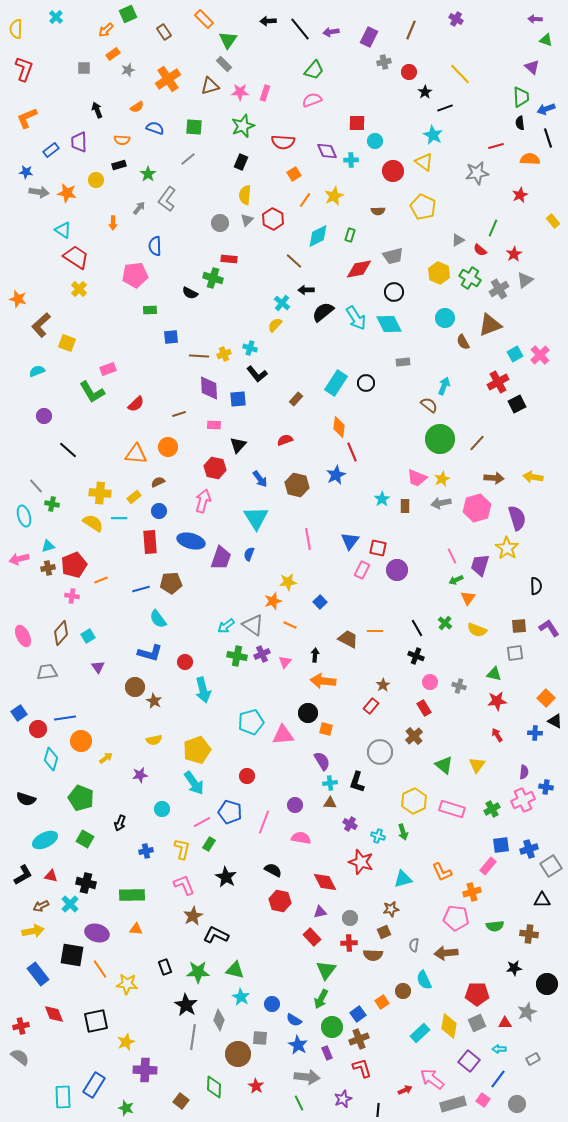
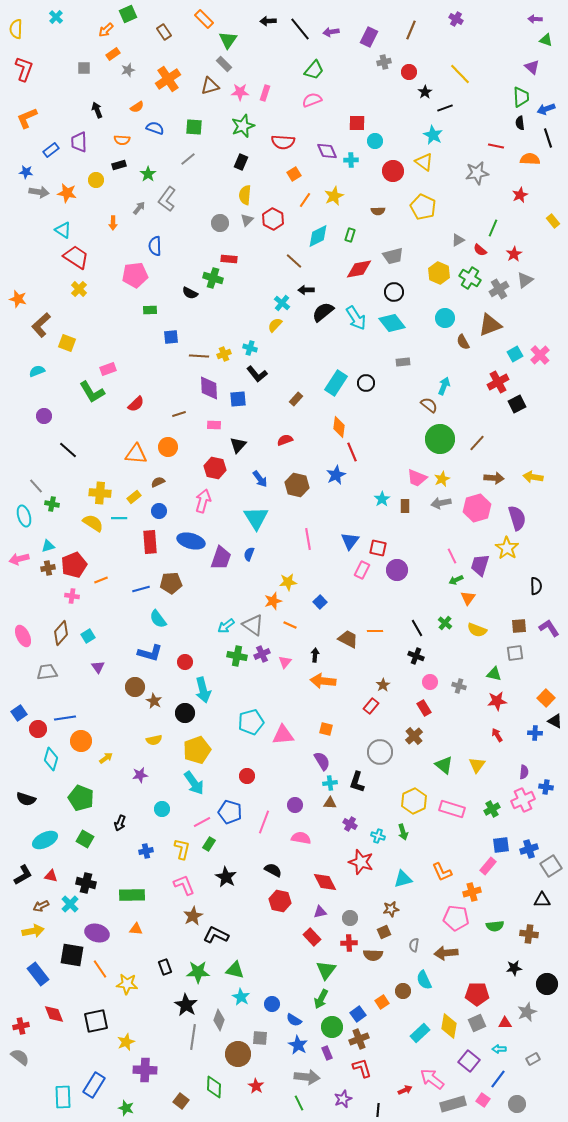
red line at (496, 146): rotated 28 degrees clockwise
cyan diamond at (389, 324): moved 3 px right, 1 px up; rotated 12 degrees counterclockwise
black circle at (308, 713): moved 123 px left
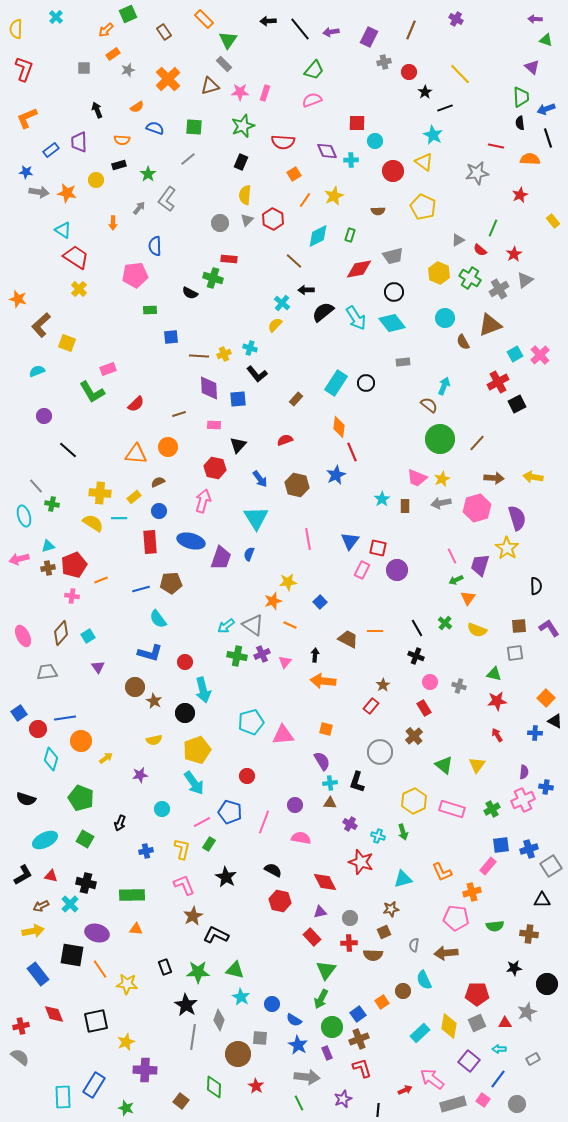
orange cross at (168, 79): rotated 10 degrees counterclockwise
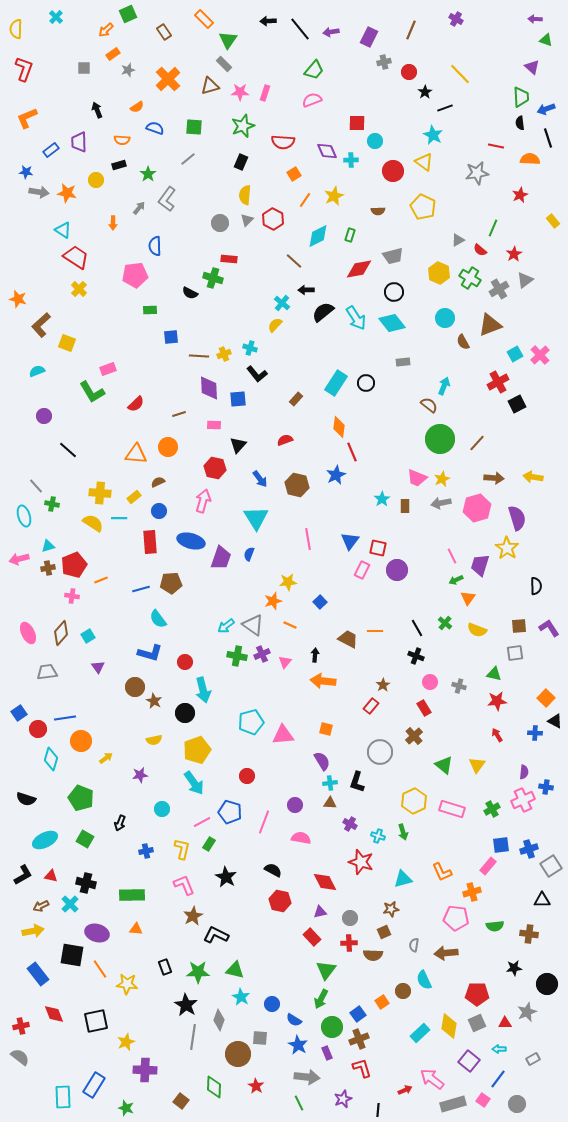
pink ellipse at (23, 636): moved 5 px right, 3 px up
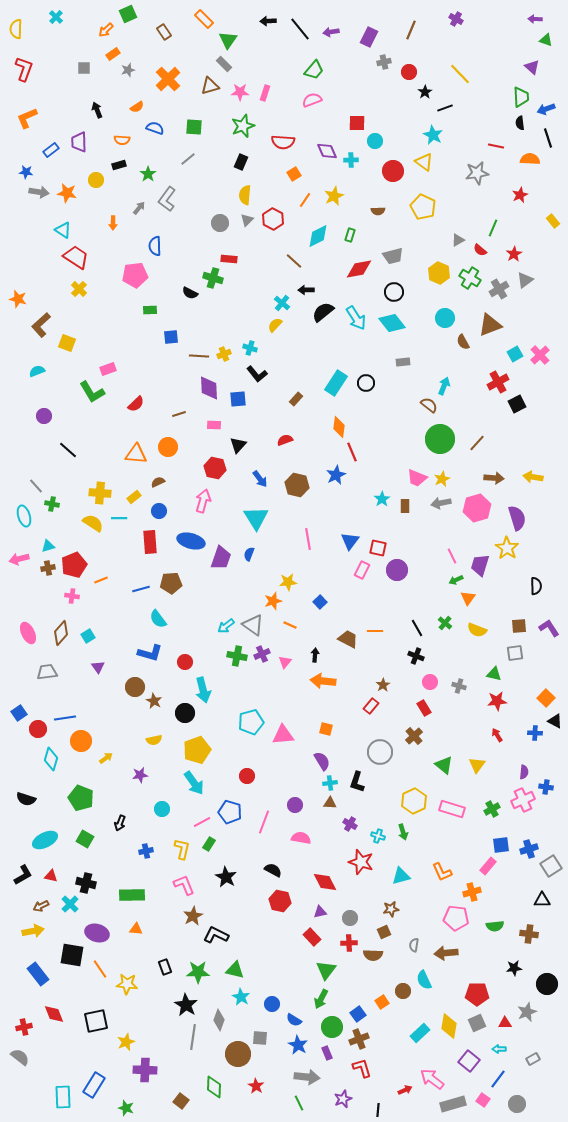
cyan triangle at (403, 879): moved 2 px left, 3 px up
red cross at (21, 1026): moved 3 px right, 1 px down
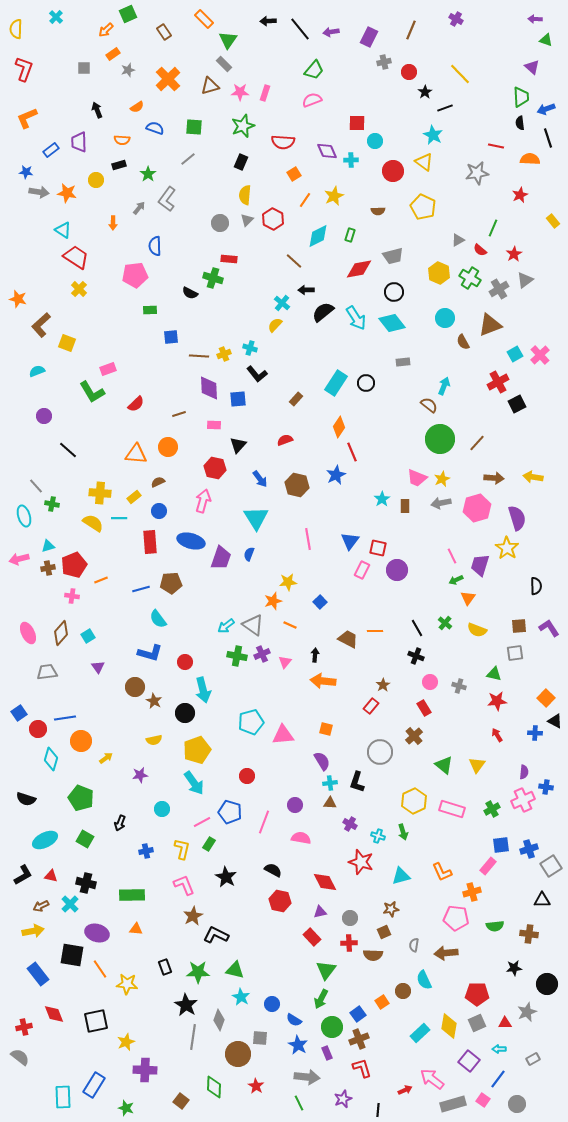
orange diamond at (339, 427): rotated 25 degrees clockwise
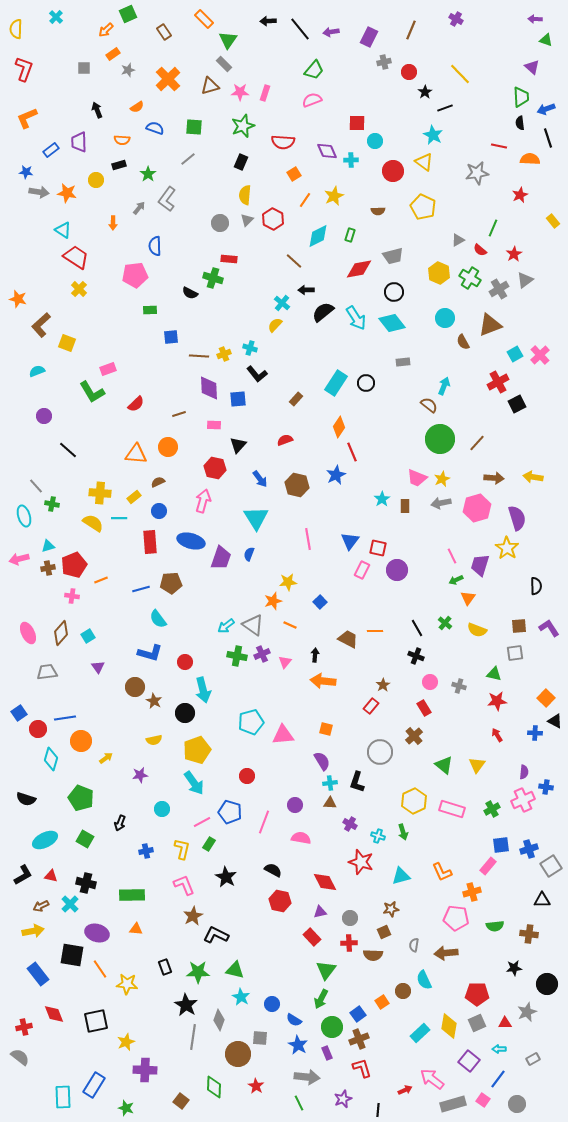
red line at (496, 146): moved 3 px right
